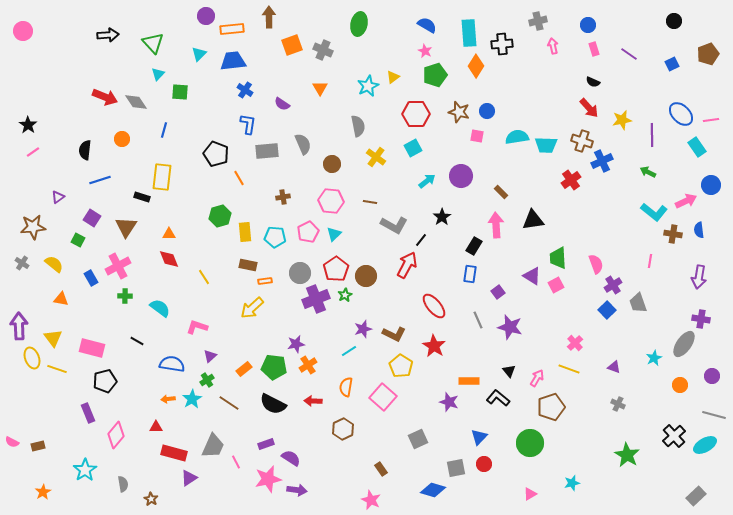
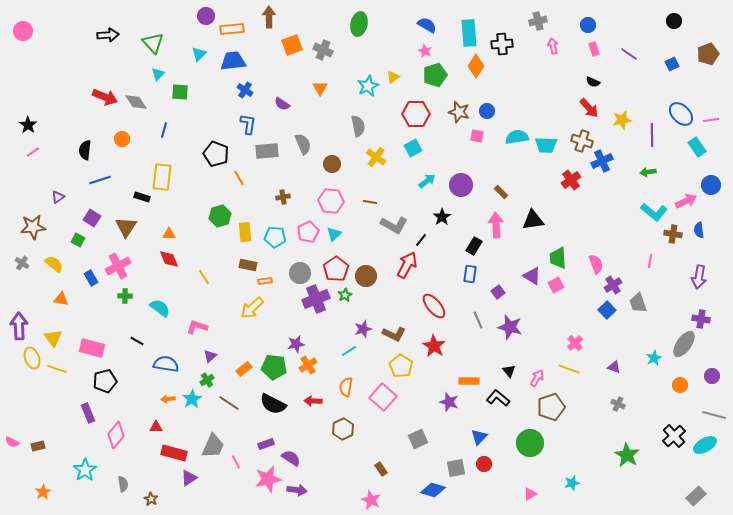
green arrow at (648, 172): rotated 35 degrees counterclockwise
purple circle at (461, 176): moved 9 px down
blue semicircle at (172, 364): moved 6 px left
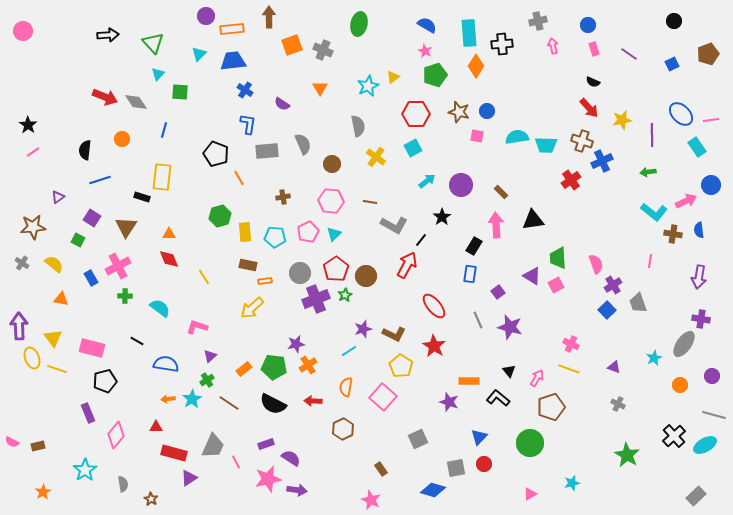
pink cross at (575, 343): moved 4 px left, 1 px down; rotated 21 degrees counterclockwise
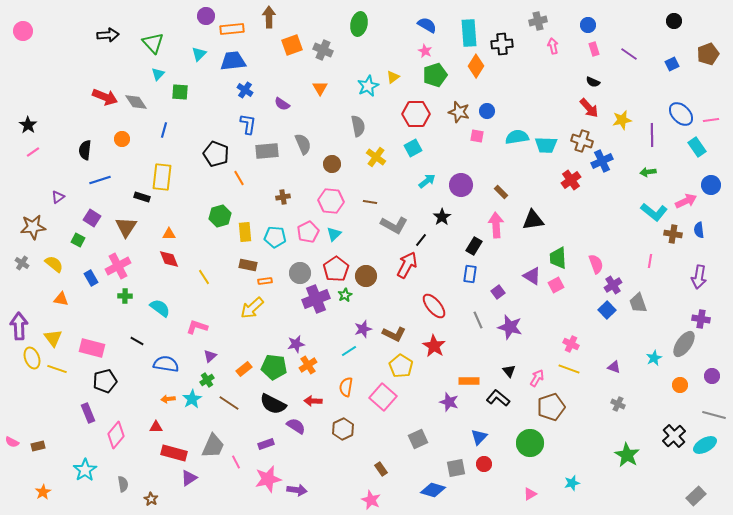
purple semicircle at (291, 458): moved 5 px right, 32 px up
